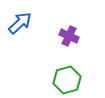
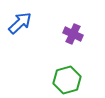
purple cross: moved 4 px right, 2 px up
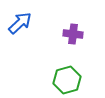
purple cross: rotated 18 degrees counterclockwise
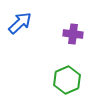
green hexagon: rotated 8 degrees counterclockwise
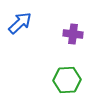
green hexagon: rotated 20 degrees clockwise
